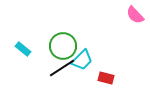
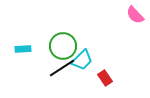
cyan rectangle: rotated 42 degrees counterclockwise
red rectangle: moved 1 px left; rotated 42 degrees clockwise
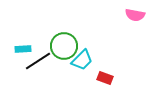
pink semicircle: rotated 36 degrees counterclockwise
green circle: moved 1 px right
black line: moved 24 px left, 7 px up
red rectangle: rotated 35 degrees counterclockwise
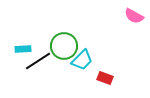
pink semicircle: moved 1 px left, 1 px down; rotated 18 degrees clockwise
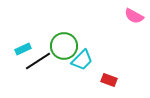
cyan rectangle: rotated 21 degrees counterclockwise
red rectangle: moved 4 px right, 2 px down
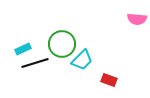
pink semicircle: moved 3 px right, 3 px down; rotated 24 degrees counterclockwise
green circle: moved 2 px left, 2 px up
black line: moved 3 px left, 2 px down; rotated 16 degrees clockwise
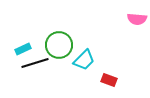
green circle: moved 3 px left, 1 px down
cyan trapezoid: moved 2 px right
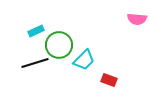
cyan rectangle: moved 13 px right, 18 px up
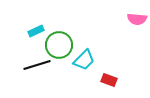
black line: moved 2 px right, 2 px down
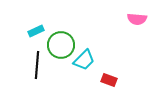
green circle: moved 2 px right
black line: rotated 68 degrees counterclockwise
